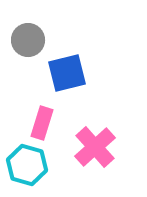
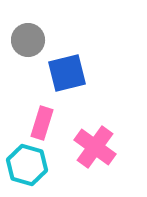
pink cross: rotated 12 degrees counterclockwise
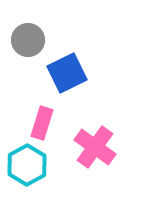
blue square: rotated 12 degrees counterclockwise
cyan hexagon: rotated 15 degrees clockwise
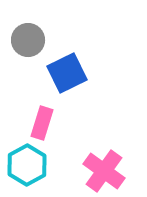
pink cross: moved 9 px right, 24 px down
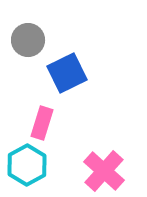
pink cross: rotated 6 degrees clockwise
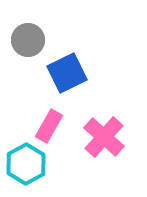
pink rectangle: moved 7 px right, 3 px down; rotated 12 degrees clockwise
cyan hexagon: moved 1 px left, 1 px up
pink cross: moved 34 px up
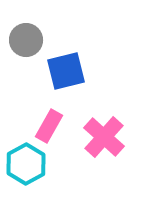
gray circle: moved 2 px left
blue square: moved 1 px left, 2 px up; rotated 12 degrees clockwise
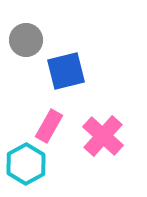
pink cross: moved 1 px left, 1 px up
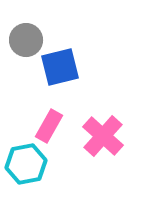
blue square: moved 6 px left, 4 px up
cyan hexagon: rotated 18 degrees clockwise
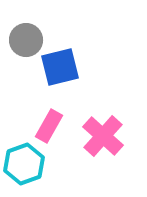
cyan hexagon: moved 2 px left; rotated 9 degrees counterclockwise
